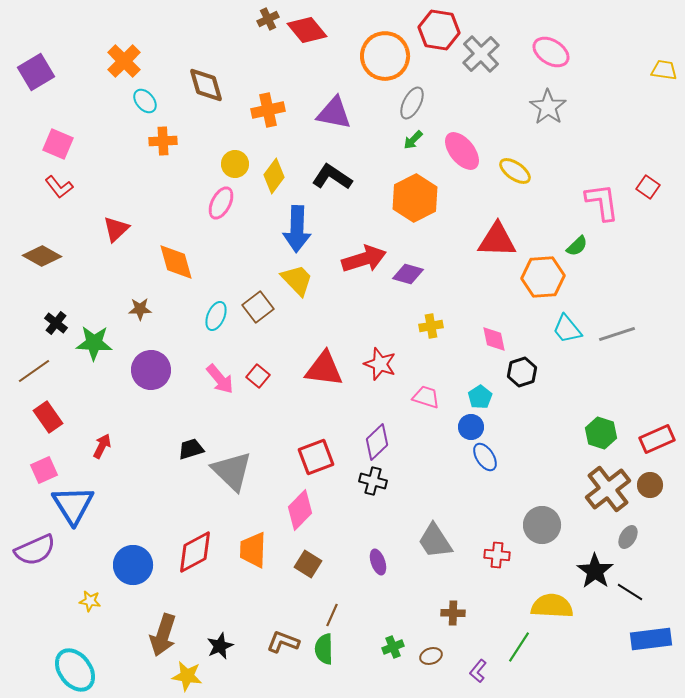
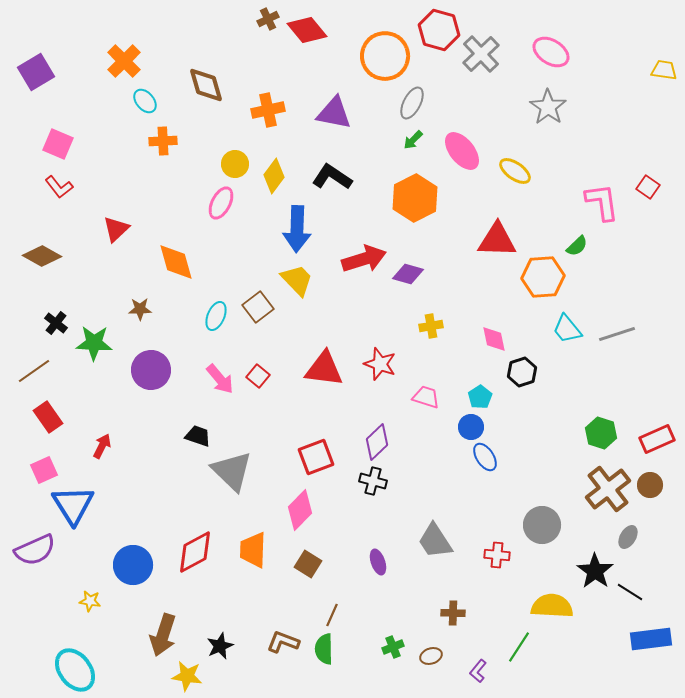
red hexagon at (439, 30): rotated 6 degrees clockwise
black trapezoid at (191, 449): moved 7 px right, 13 px up; rotated 36 degrees clockwise
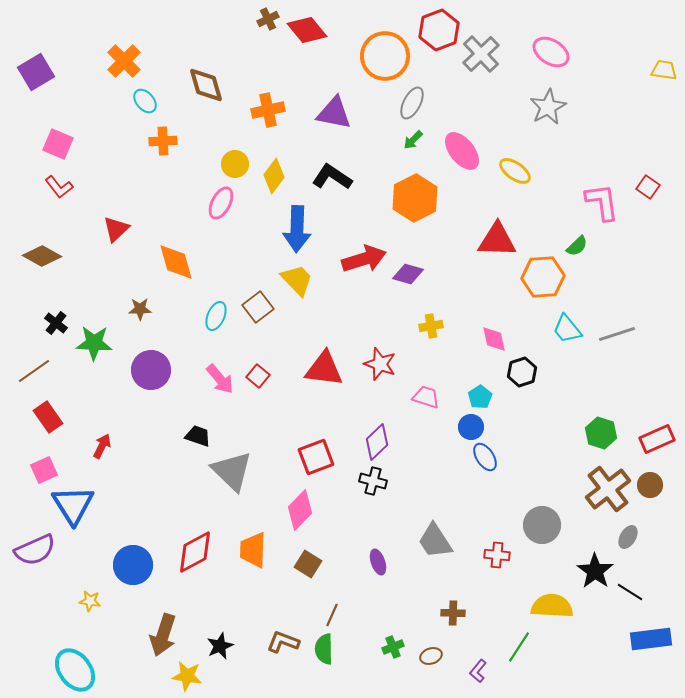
red hexagon at (439, 30): rotated 24 degrees clockwise
gray star at (548, 107): rotated 9 degrees clockwise
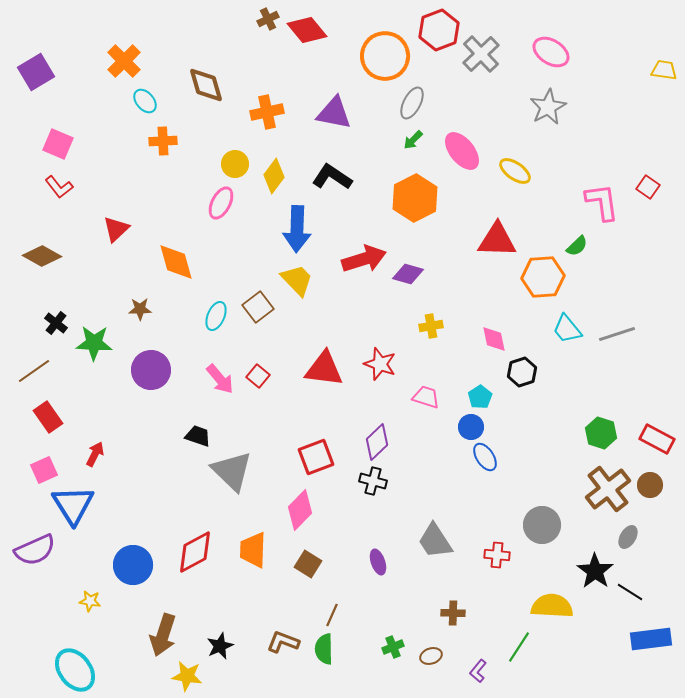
orange cross at (268, 110): moved 1 px left, 2 px down
red rectangle at (657, 439): rotated 52 degrees clockwise
red arrow at (102, 446): moved 7 px left, 8 px down
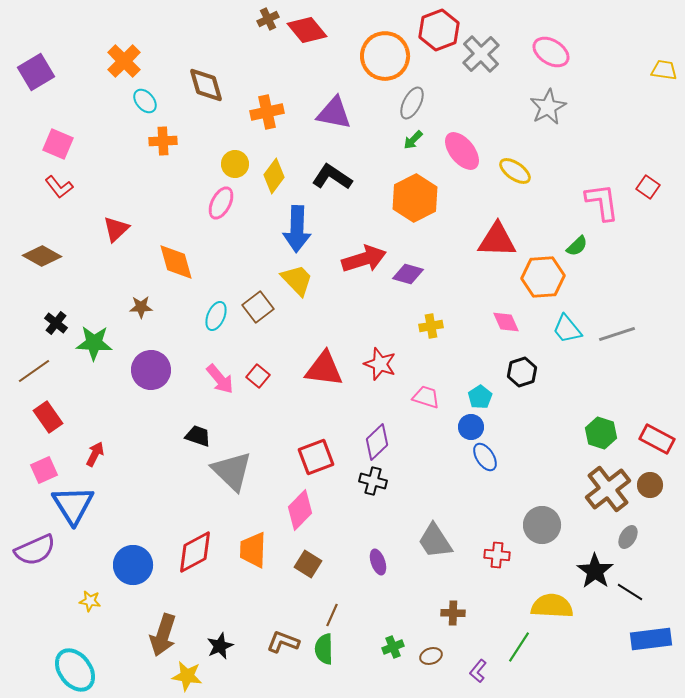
brown star at (140, 309): moved 1 px right, 2 px up
pink diamond at (494, 339): moved 12 px right, 17 px up; rotated 12 degrees counterclockwise
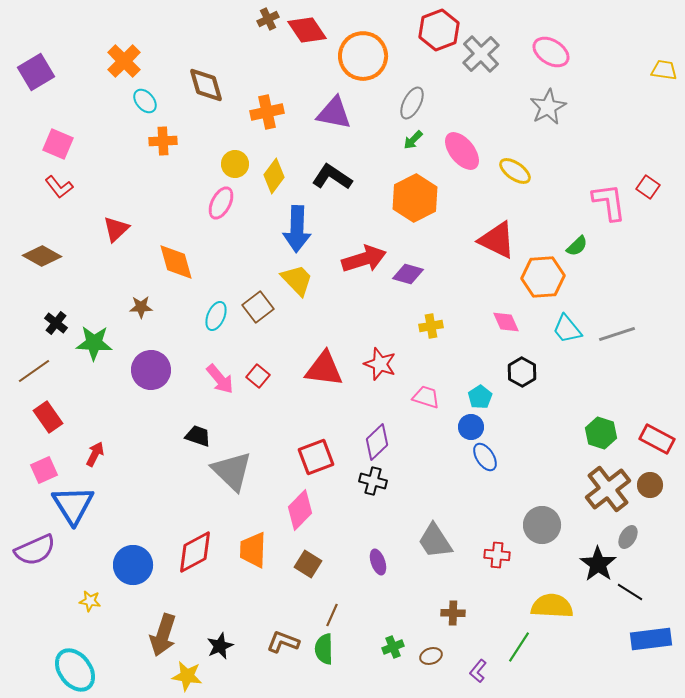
red diamond at (307, 30): rotated 6 degrees clockwise
orange circle at (385, 56): moved 22 px left
pink L-shape at (602, 202): moved 7 px right
red triangle at (497, 240): rotated 24 degrees clockwise
black hexagon at (522, 372): rotated 12 degrees counterclockwise
black star at (595, 571): moved 3 px right, 7 px up
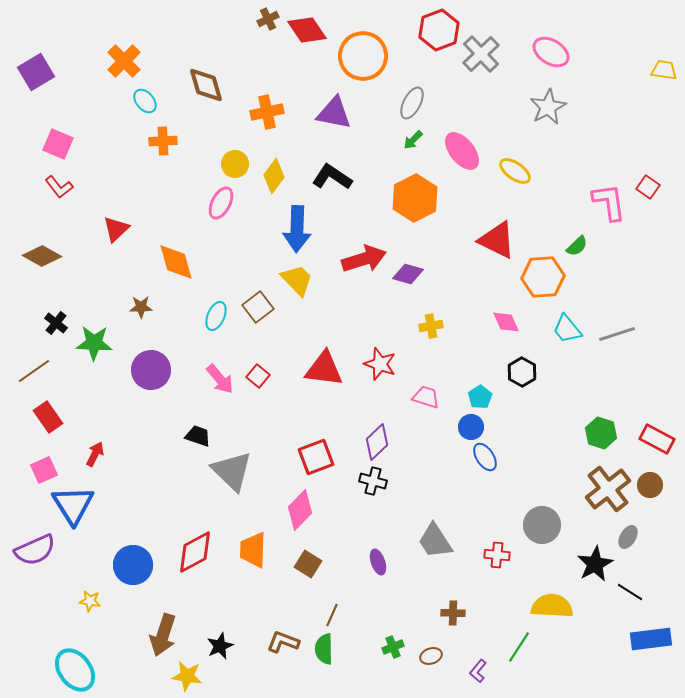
black star at (598, 564): moved 3 px left; rotated 9 degrees clockwise
